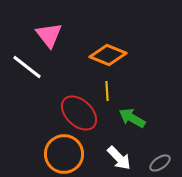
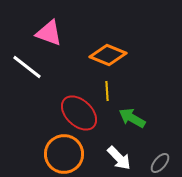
pink triangle: moved 2 px up; rotated 32 degrees counterclockwise
gray ellipse: rotated 15 degrees counterclockwise
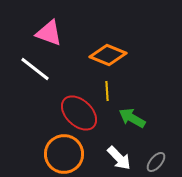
white line: moved 8 px right, 2 px down
gray ellipse: moved 4 px left, 1 px up
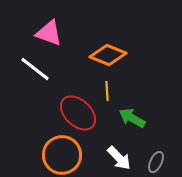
red ellipse: moved 1 px left
orange circle: moved 2 px left, 1 px down
gray ellipse: rotated 15 degrees counterclockwise
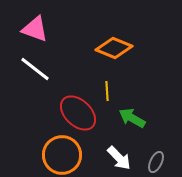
pink triangle: moved 14 px left, 4 px up
orange diamond: moved 6 px right, 7 px up
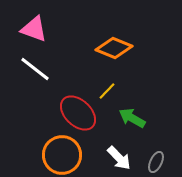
pink triangle: moved 1 px left
yellow line: rotated 48 degrees clockwise
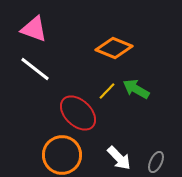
green arrow: moved 4 px right, 29 px up
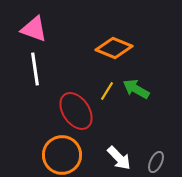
white line: rotated 44 degrees clockwise
yellow line: rotated 12 degrees counterclockwise
red ellipse: moved 2 px left, 2 px up; rotated 12 degrees clockwise
